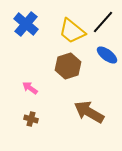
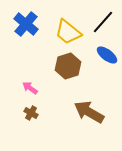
yellow trapezoid: moved 4 px left, 1 px down
brown cross: moved 6 px up; rotated 16 degrees clockwise
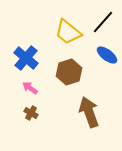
blue cross: moved 34 px down
brown hexagon: moved 1 px right, 6 px down
brown arrow: rotated 40 degrees clockwise
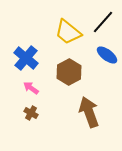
brown hexagon: rotated 10 degrees counterclockwise
pink arrow: moved 1 px right
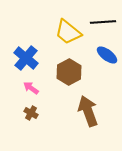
black line: rotated 45 degrees clockwise
brown arrow: moved 1 px left, 1 px up
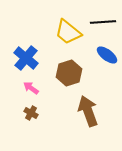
brown hexagon: moved 1 px down; rotated 10 degrees clockwise
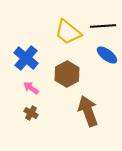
black line: moved 4 px down
brown hexagon: moved 2 px left, 1 px down; rotated 10 degrees counterclockwise
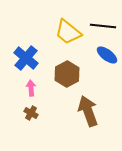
black line: rotated 10 degrees clockwise
pink arrow: rotated 49 degrees clockwise
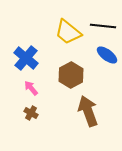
brown hexagon: moved 4 px right, 1 px down
pink arrow: rotated 35 degrees counterclockwise
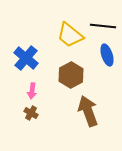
yellow trapezoid: moved 2 px right, 3 px down
blue ellipse: rotated 35 degrees clockwise
pink arrow: moved 1 px right, 3 px down; rotated 133 degrees counterclockwise
